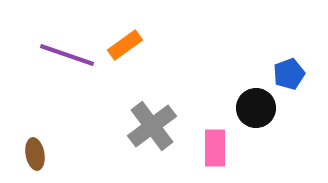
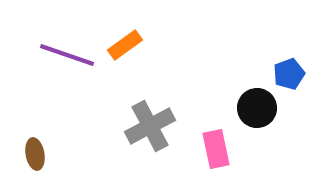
black circle: moved 1 px right
gray cross: moved 2 px left; rotated 9 degrees clockwise
pink rectangle: moved 1 px right, 1 px down; rotated 12 degrees counterclockwise
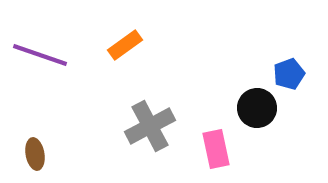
purple line: moved 27 px left
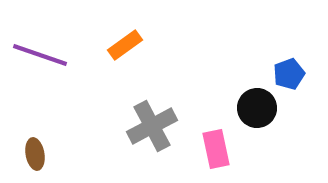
gray cross: moved 2 px right
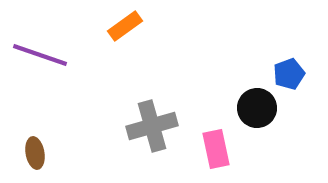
orange rectangle: moved 19 px up
gray cross: rotated 12 degrees clockwise
brown ellipse: moved 1 px up
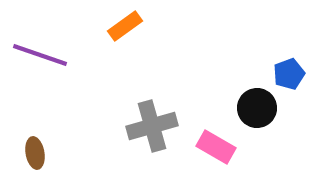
pink rectangle: moved 2 px up; rotated 48 degrees counterclockwise
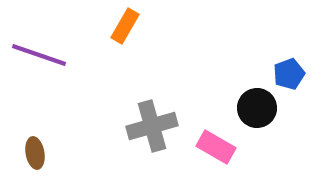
orange rectangle: rotated 24 degrees counterclockwise
purple line: moved 1 px left
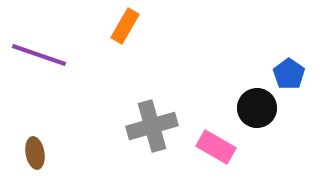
blue pentagon: rotated 16 degrees counterclockwise
